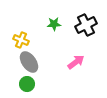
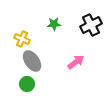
black cross: moved 5 px right
yellow cross: moved 1 px right, 1 px up
gray ellipse: moved 3 px right, 1 px up
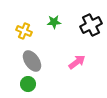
green star: moved 2 px up
yellow cross: moved 2 px right, 8 px up
pink arrow: moved 1 px right
green circle: moved 1 px right
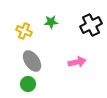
green star: moved 3 px left
pink arrow: rotated 24 degrees clockwise
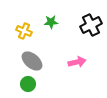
gray ellipse: rotated 15 degrees counterclockwise
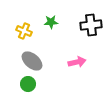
black cross: rotated 20 degrees clockwise
